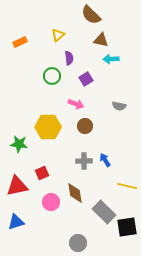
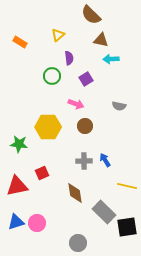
orange rectangle: rotated 56 degrees clockwise
pink circle: moved 14 px left, 21 px down
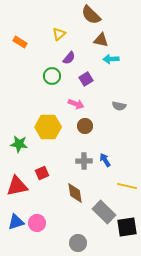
yellow triangle: moved 1 px right, 1 px up
purple semicircle: rotated 48 degrees clockwise
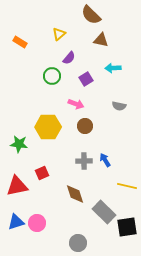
cyan arrow: moved 2 px right, 9 px down
brown diamond: moved 1 px down; rotated 10 degrees counterclockwise
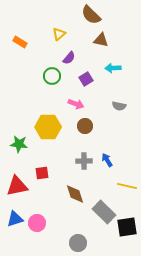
blue arrow: moved 2 px right
red square: rotated 16 degrees clockwise
blue triangle: moved 1 px left, 3 px up
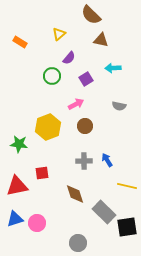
pink arrow: rotated 49 degrees counterclockwise
yellow hexagon: rotated 20 degrees counterclockwise
